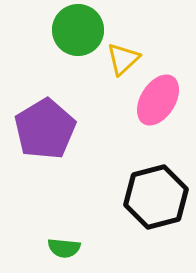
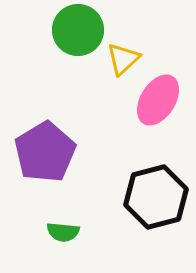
purple pentagon: moved 23 px down
green semicircle: moved 1 px left, 16 px up
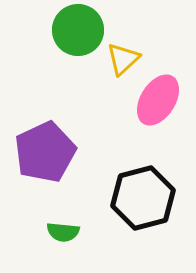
purple pentagon: rotated 6 degrees clockwise
black hexagon: moved 13 px left, 1 px down
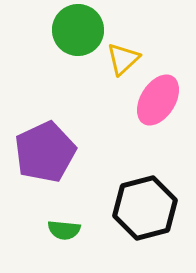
black hexagon: moved 2 px right, 10 px down
green semicircle: moved 1 px right, 2 px up
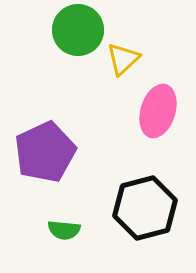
pink ellipse: moved 11 px down; rotated 15 degrees counterclockwise
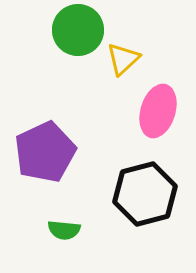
black hexagon: moved 14 px up
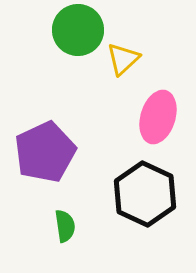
pink ellipse: moved 6 px down
black hexagon: rotated 20 degrees counterclockwise
green semicircle: moved 1 px right, 4 px up; rotated 104 degrees counterclockwise
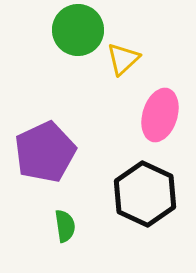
pink ellipse: moved 2 px right, 2 px up
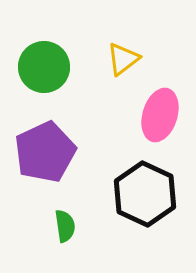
green circle: moved 34 px left, 37 px down
yellow triangle: rotated 6 degrees clockwise
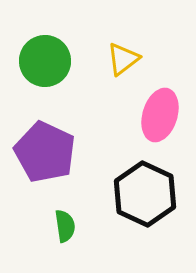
green circle: moved 1 px right, 6 px up
purple pentagon: rotated 22 degrees counterclockwise
